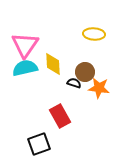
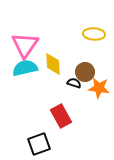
red rectangle: moved 1 px right
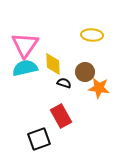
yellow ellipse: moved 2 px left, 1 px down
black semicircle: moved 10 px left
black square: moved 5 px up
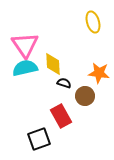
yellow ellipse: moved 1 px right, 13 px up; rotated 70 degrees clockwise
pink triangle: rotated 8 degrees counterclockwise
brown circle: moved 24 px down
orange star: moved 15 px up
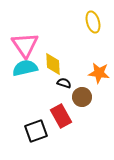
brown circle: moved 3 px left, 1 px down
black square: moved 3 px left, 8 px up
